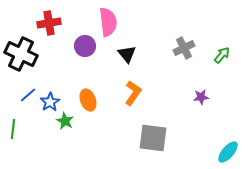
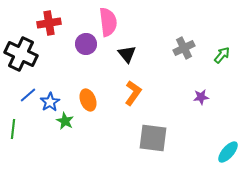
purple circle: moved 1 px right, 2 px up
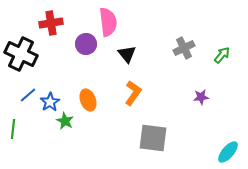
red cross: moved 2 px right
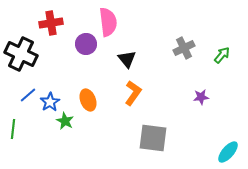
black triangle: moved 5 px down
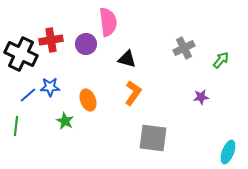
red cross: moved 17 px down
green arrow: moved 1 px left, 5 px down
black triangle: rotated 36 degrees counterclockwise
blue star: moved 15 px up; rotated 30 degrees clockwise
green line: moved 3 px right, 3 px up
cyan ellipse: rotated 20 degrees counterclockwise
